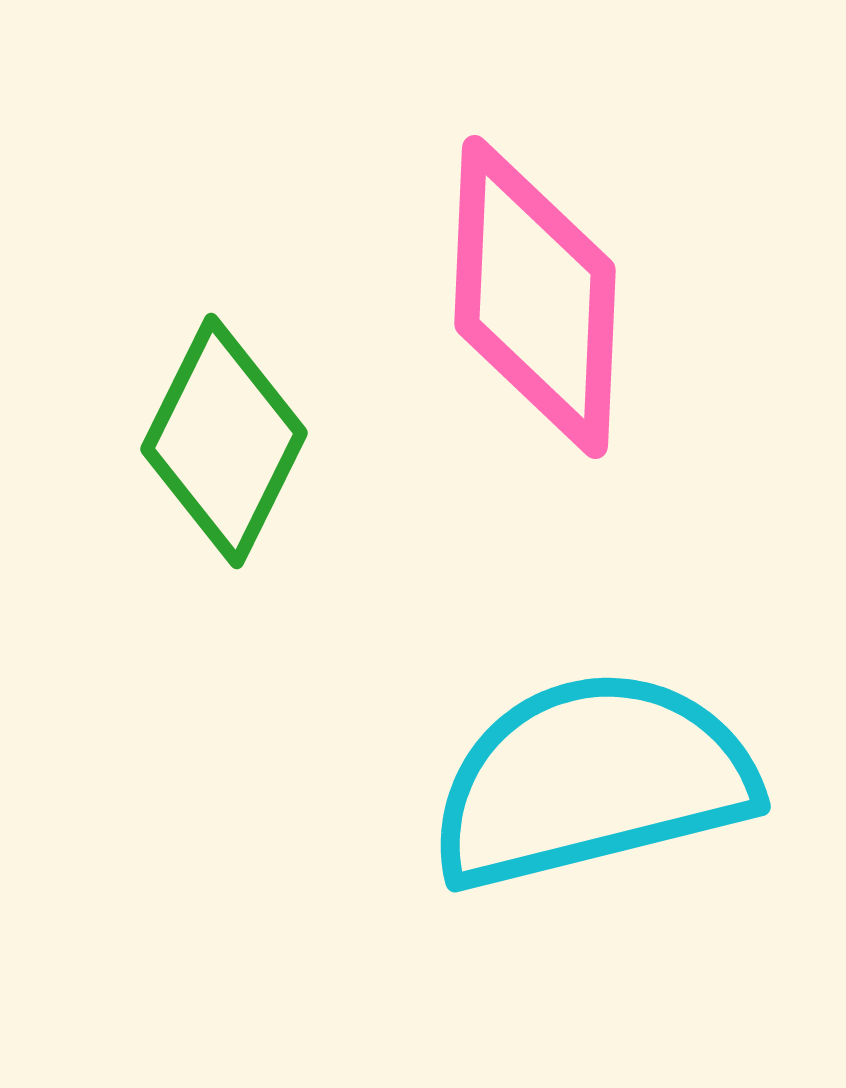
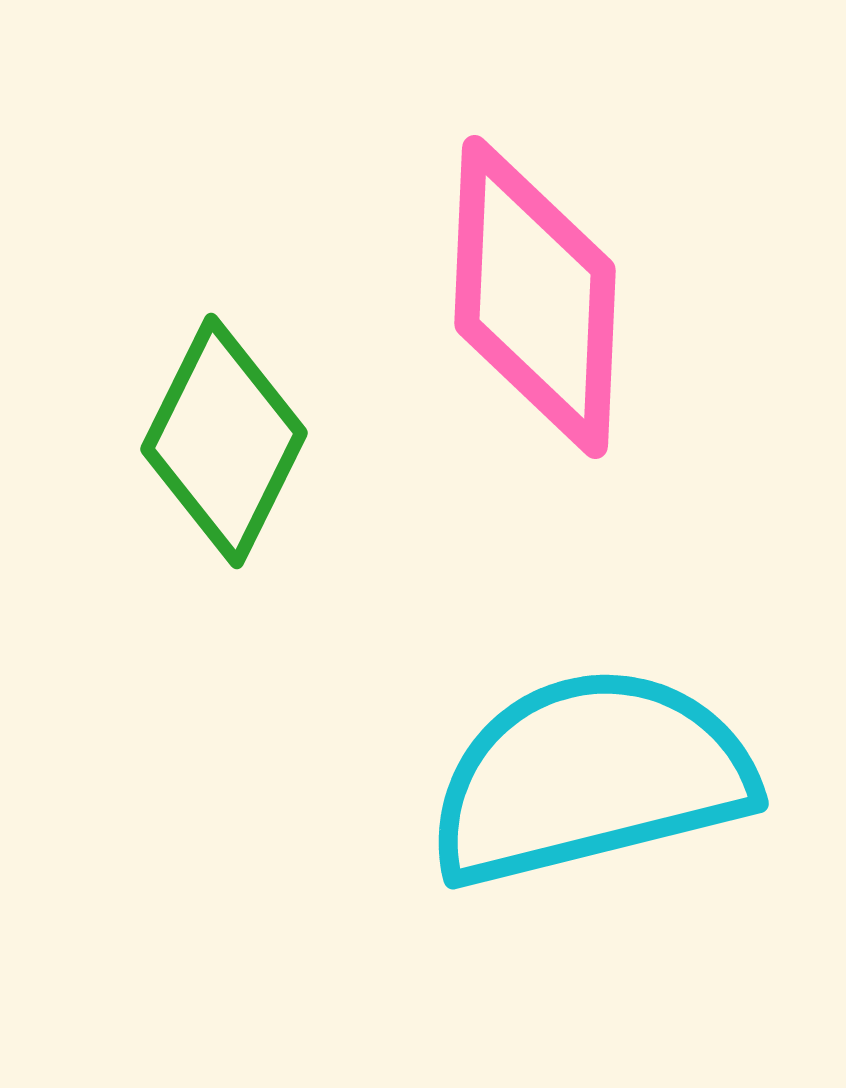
cyan semicircle: moved 2 px left, 3 px up
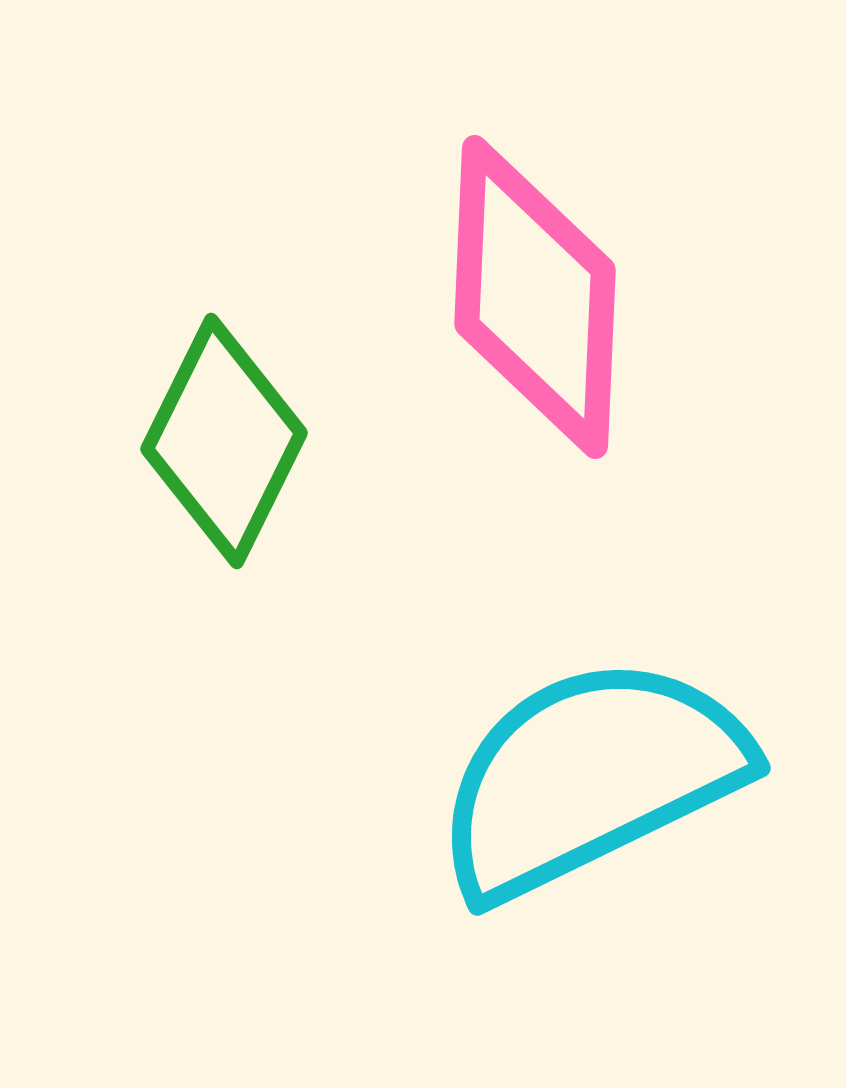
cyan semicircle: rotated 12 degrees counterclockwise
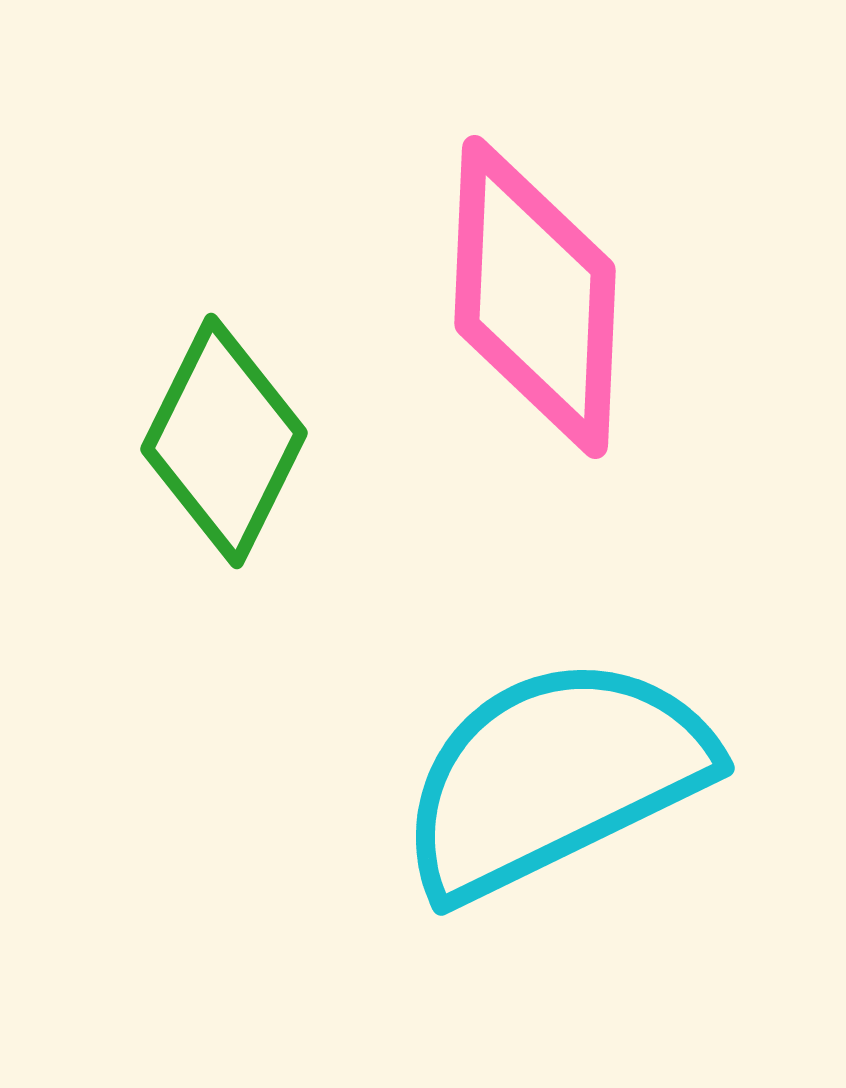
cyan semicircle: moved 36 px left
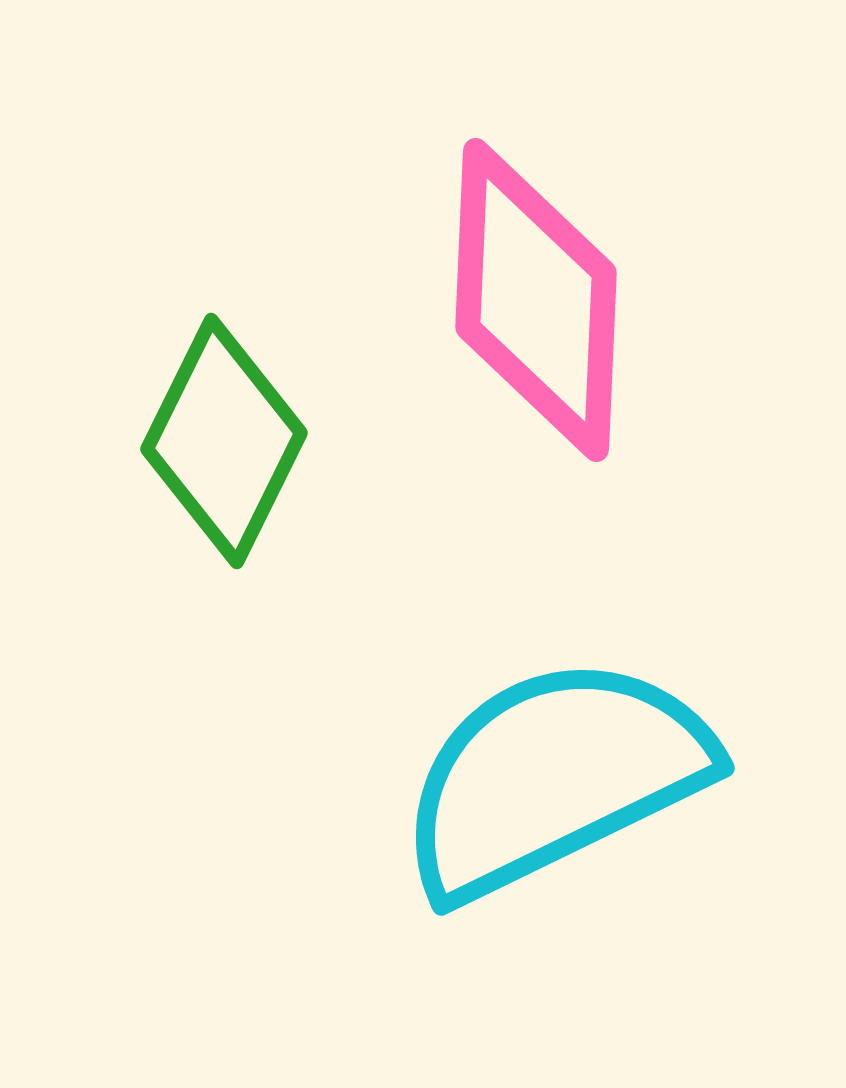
pink diamond: moved 1 px right, 3 px down
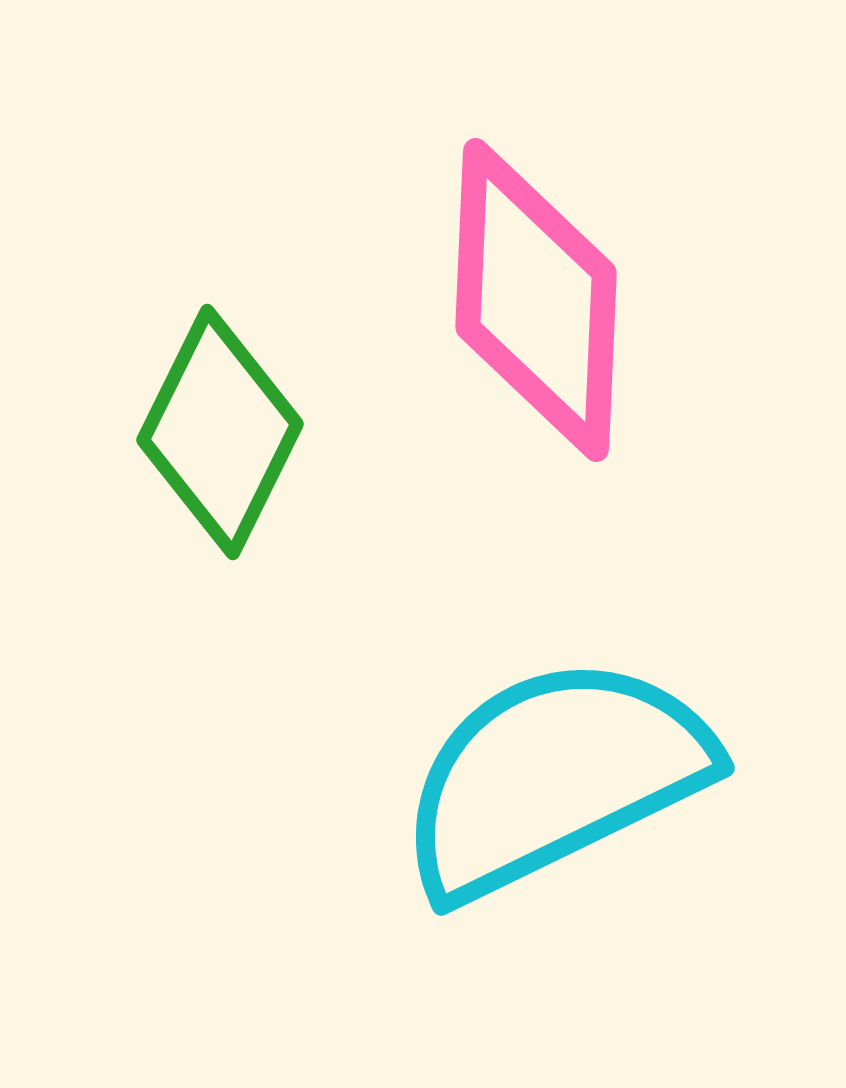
green diamond: moved 4 px left, 9 px up
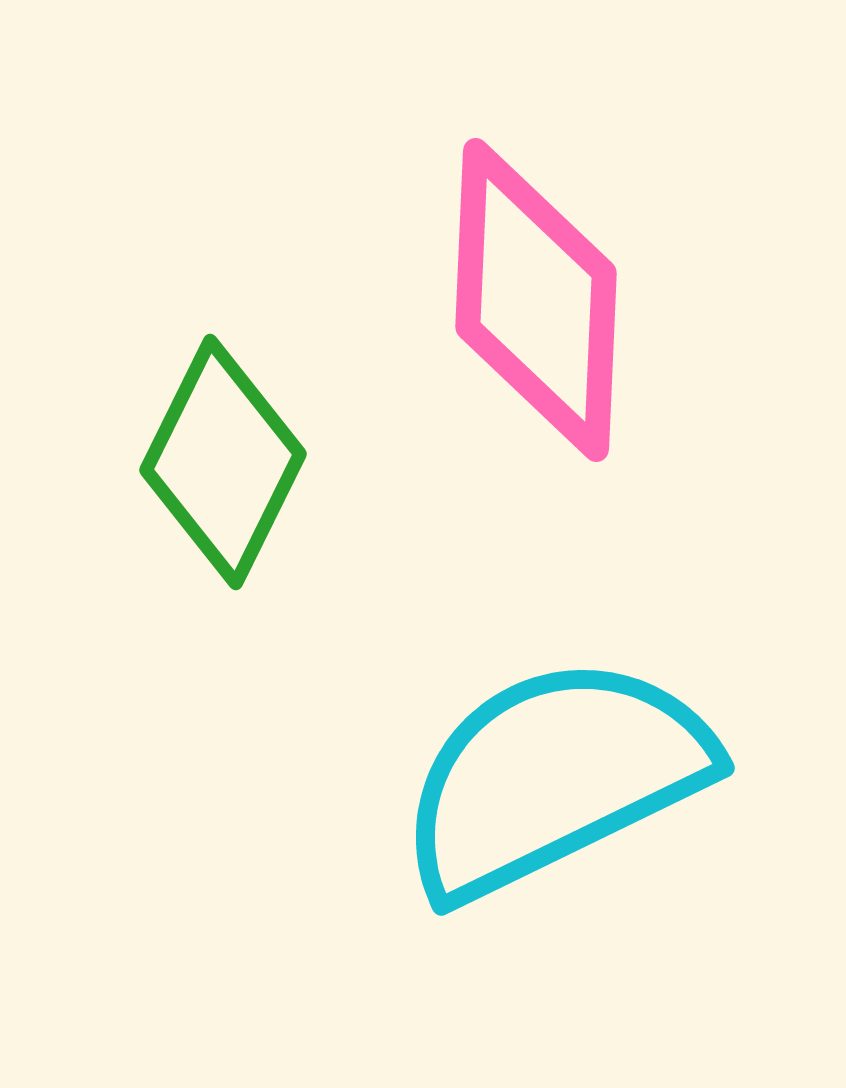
green diamond: moved 3 px right, 30 px down
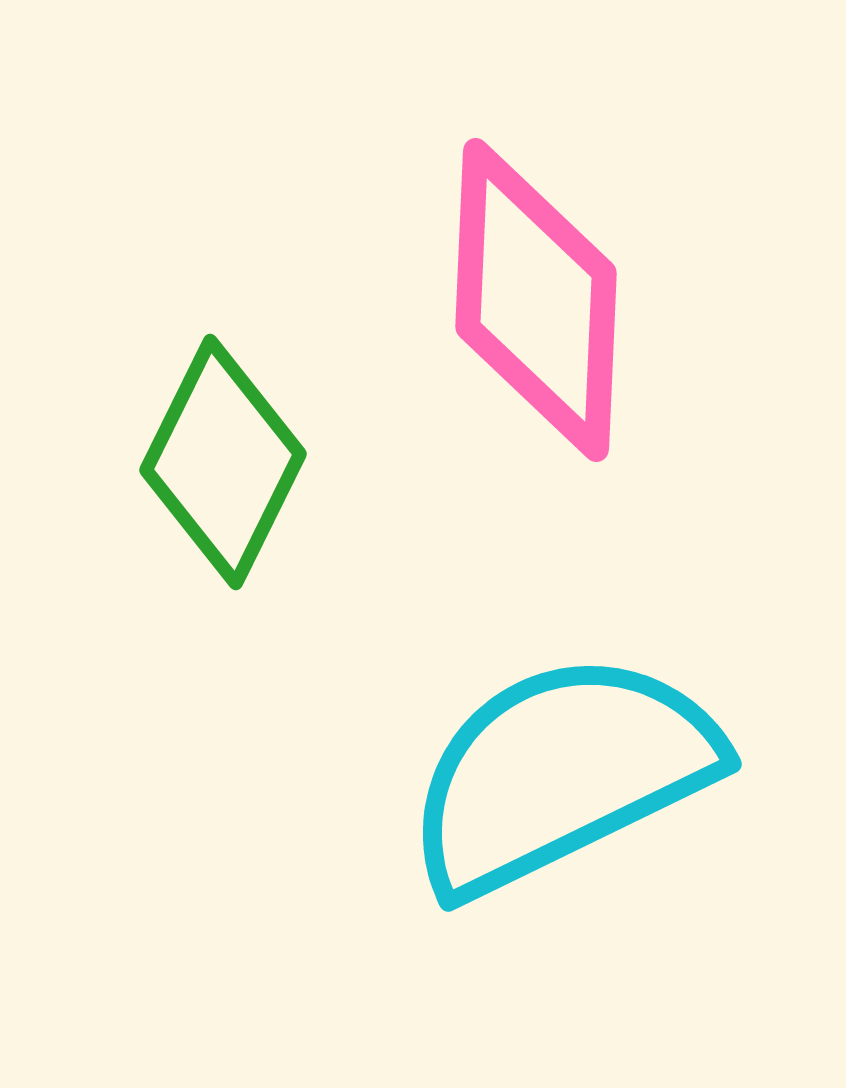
cyan semicircle: moved 7 px right, 4 px up
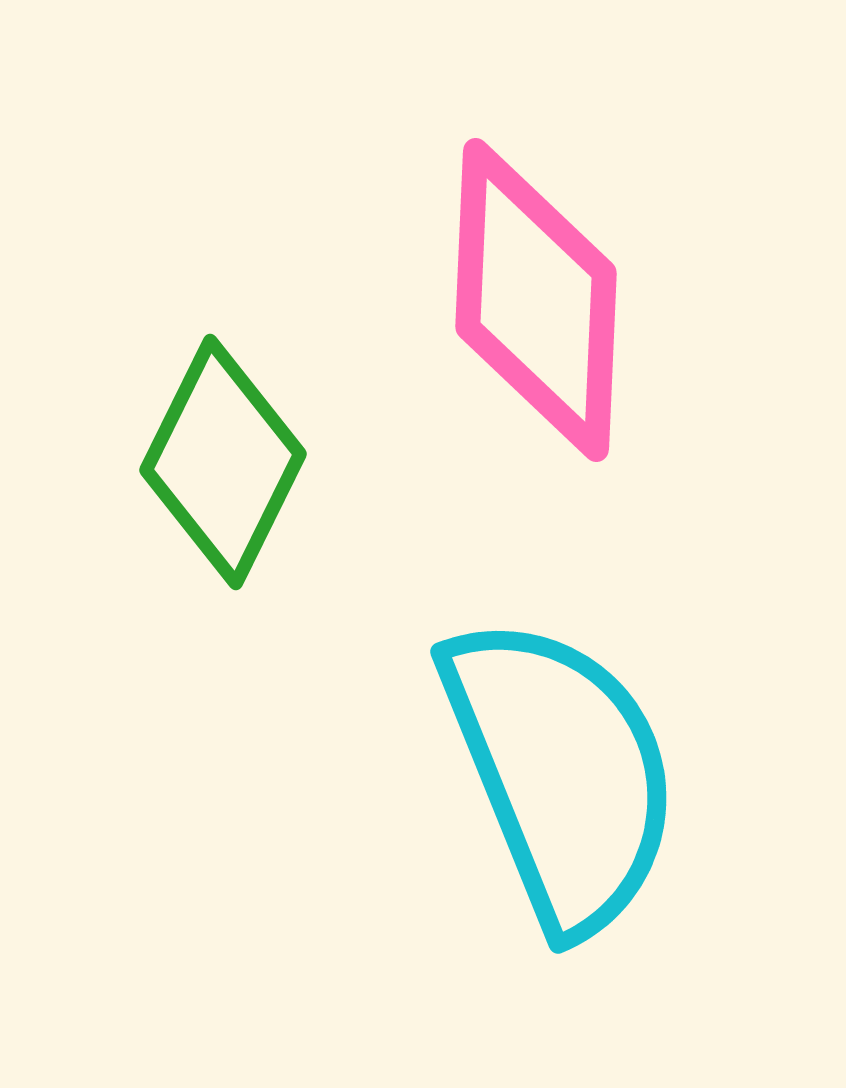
cyan semicircle: rotated 94 degrees clockwise
